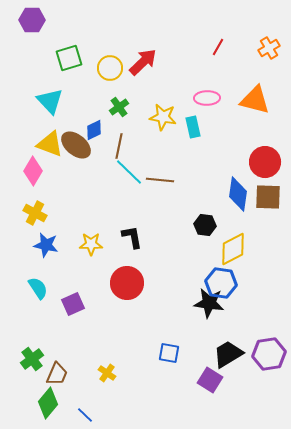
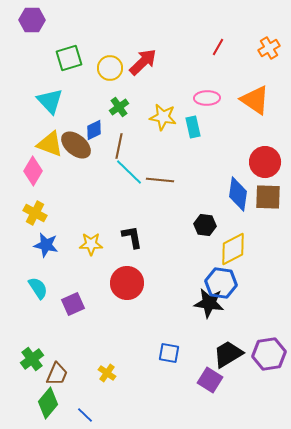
orange triangle at (255, 100): rotated 20 degrees clockwise
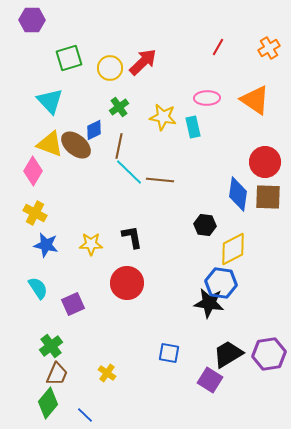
green cross at (32, 359): moved 19 px right, 13 px up
